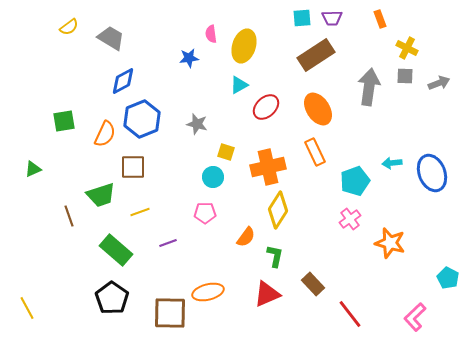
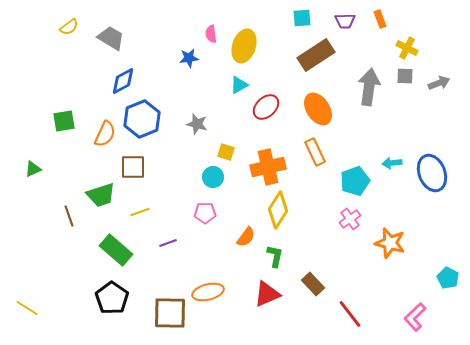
purple trapezoid at (332, 18): moved 13 px right, 3 px down
yellow line at (27, 308): rotated 30 degrees counterclockwise
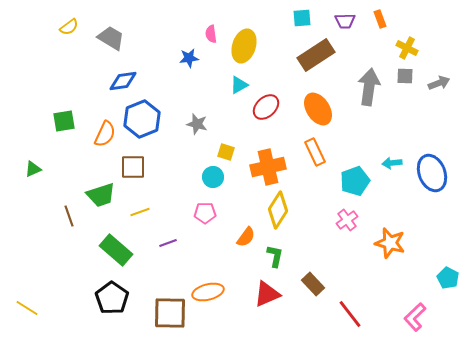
blue diamond at (123, 81): rotated 20 degrees clockwise
pink cross at (350, 219): moved 3 px left, 1 px down
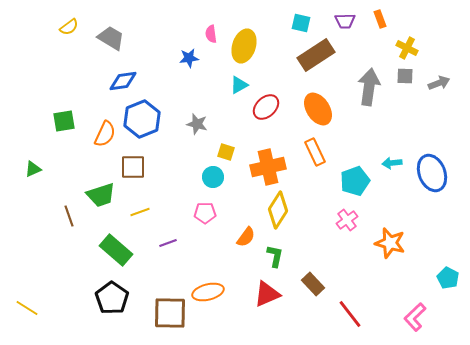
cyan square at (302, 18): moved 1 px left, 5 px down; rotated 18 degrees clockwise
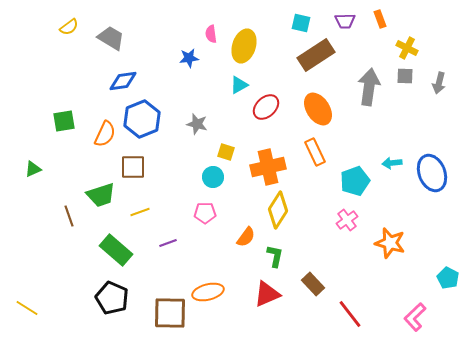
gray arrow at (439, 83): rotated 125 degrees clockwise
black pentagon at (112, 298): rotated 12 degrees counterclockwise
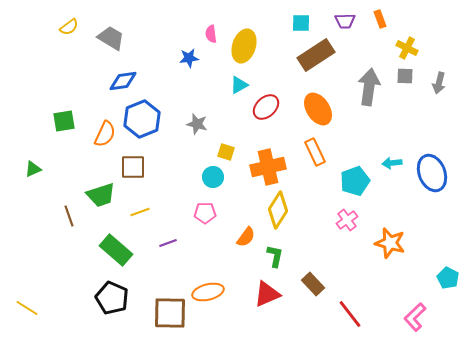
cyan square at (301, 23): rotated 12 degrees counterclockwise
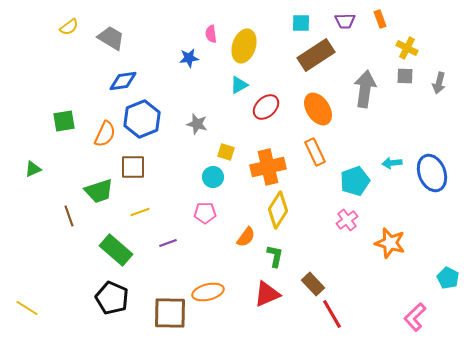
gray arrow at (369, 87): moved 4 px left, 2 px down
green trapezoid at (101, 195): moved 2 px left, 4 px up
red line at (350, 314): moved 18 px left; rotated 8 degrees clockwise
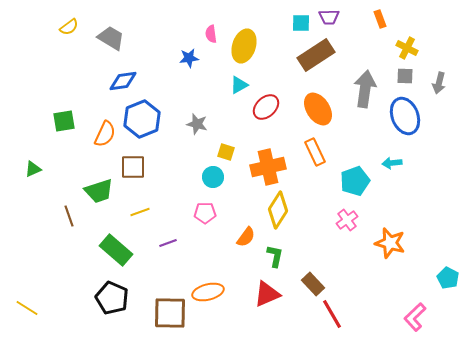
purple trapezoid at (345, 21): moved 16 px left, 4 px up
blue ellipse at (432, 173): moved 27 px left, 57 px up
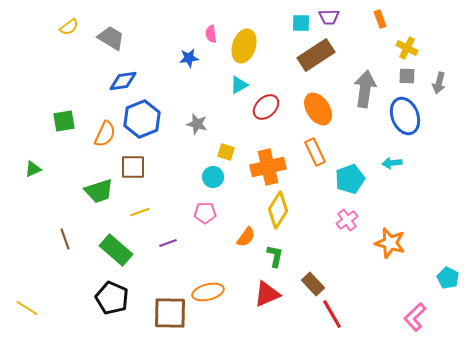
gray square at (405, 76): moved 2 px right
cyan pentagon at (355, 181): moved 5 px left, 2 px up
brown line at (69, 216): moved 4 px left, 23 px down
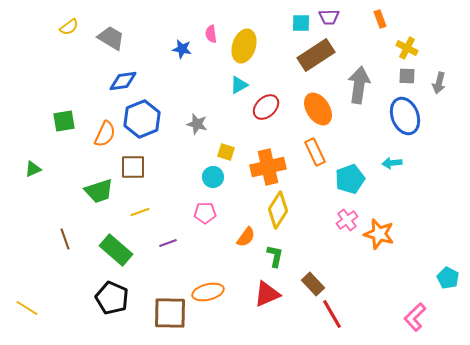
blue star at (189, 58): moved 7 px left, 9 px up; rotated 18 degrees clockwise
gray arrow at (365, 89): moved 6 px left, 4 px up
orange star at (390, 243): moved 11 px left, 9 px up
